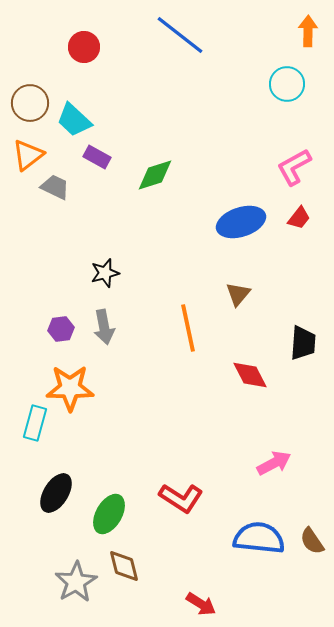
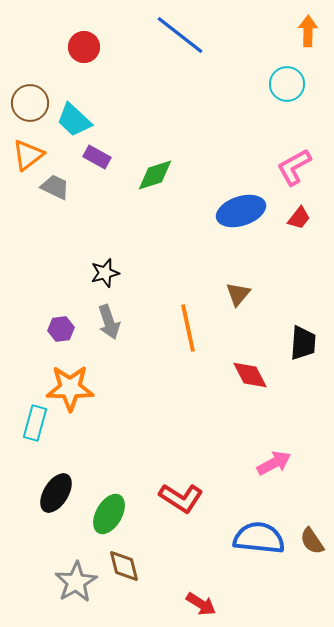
blue ellipse: moved 11 px up
gray arrow: moved 5 px right, 5 px up; rotated 8 degrees counterclockwise
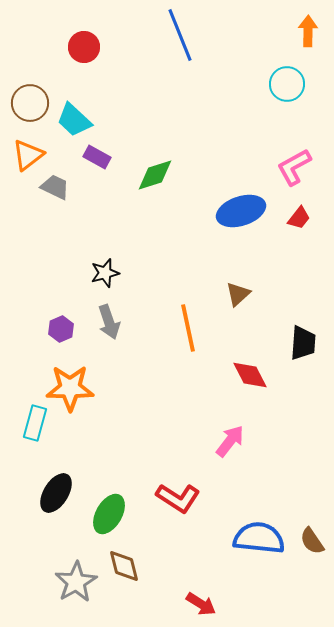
blue line: rotated 30 degrees clockwise
brown triangle: rotated 8 degrees clockwise
purple hexagon: rotated 15 degrees counterclockwise
pink arrow: moved 44 px left, 22 px up; rotated 24 degrees counterclockwise
red L-shape: moved 3 px left
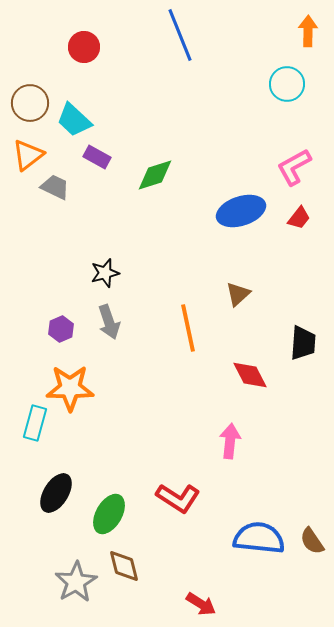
pink arrow: rotated 32 degrees counterclockwise
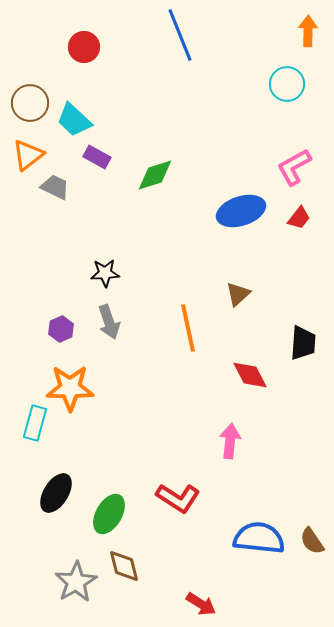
black star: rotated 12 degrees clockwise
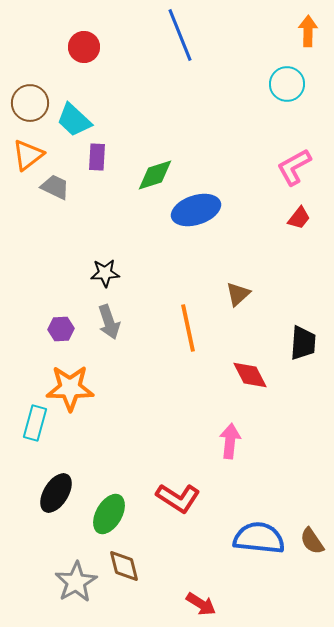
purple rectangle: rotated 64 degrees clockwise
blue ellipse: moved 45 px left, 1 px up
purple hexagon: rotated 20 degrees clockwise
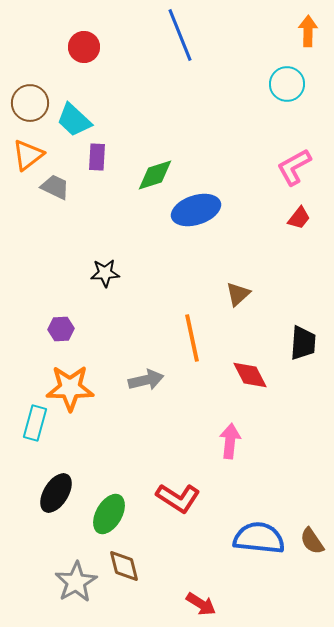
gray arrow: moved 37 px right, 58 px down; rotated 84 degrees counterclockwise
orange line: moved 4 px right, 10 px down
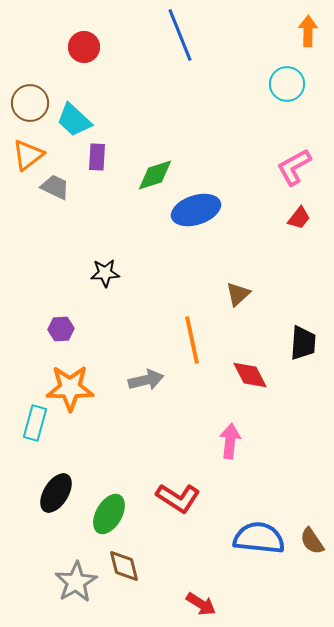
orange line: moved 2 px down
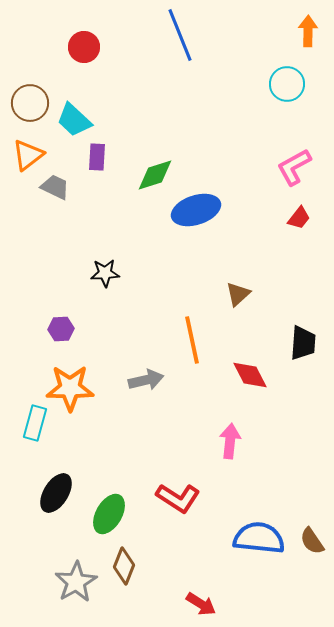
brown diamond: rotated 36 degrees clockwise
